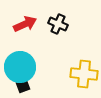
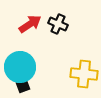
red arrow: moved 5 px right; rotated 10 degrees counterclockwise
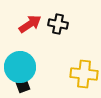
black cross: rotated 12 degrees counterclockwise
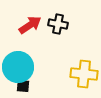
red arrow: moved 1 px down
cyan circle: moved 2 px left
black square: rotated 24 degrees clockwise
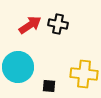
black square: moved 26 px right
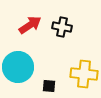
black cross: moved 4 px right, 3 px down
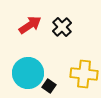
black cross: rotated 36 degrees clockwise
cyan circle: moved 10 px right, 6 px down
black square: rotated 32 degrees clockwise
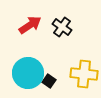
black cross: rotated 12 degrees counterclockwise
black square: moved 5 px up
